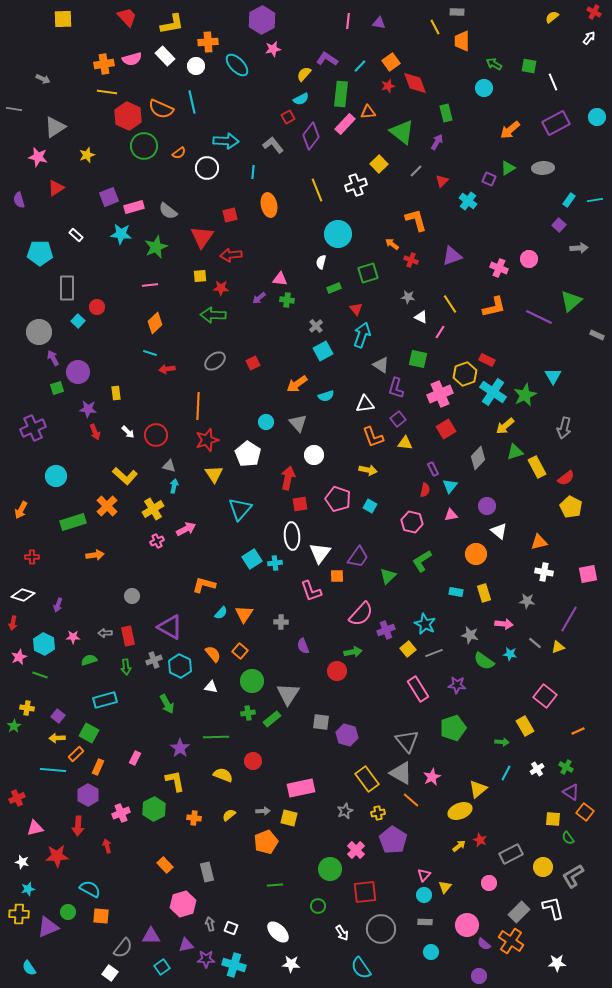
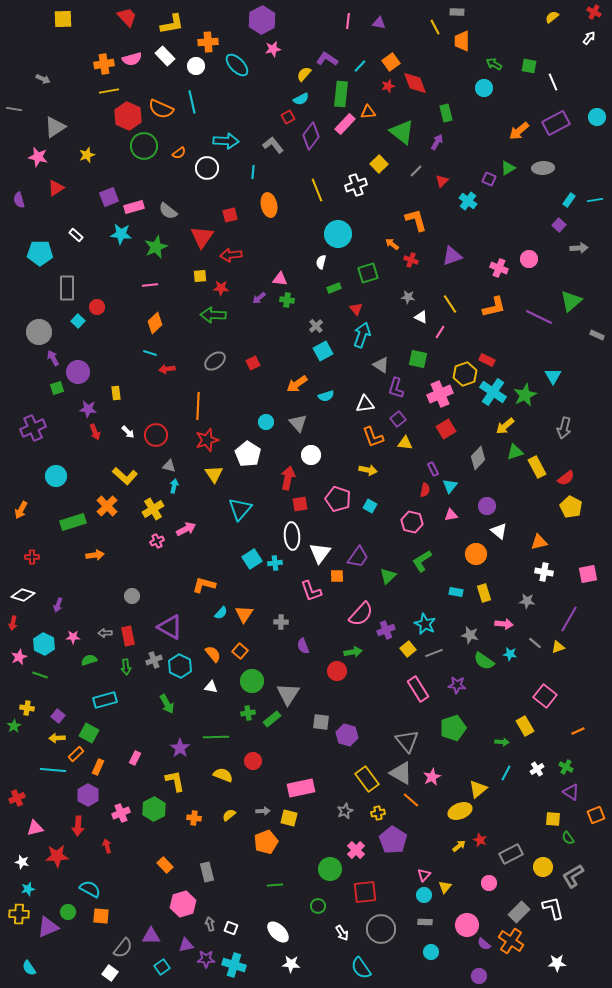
yellow line at (107, 92): moved 2 px right, 1 px up; rotated 18 degrees counterclockwise
orange arrow at (510, 130): moved 9 px right, 1 px down
white circle at (314, 455): moved 3 px left
orange square at (585, 812): moved 11 px right, 3 px down; rotated 30 degrees clockwise
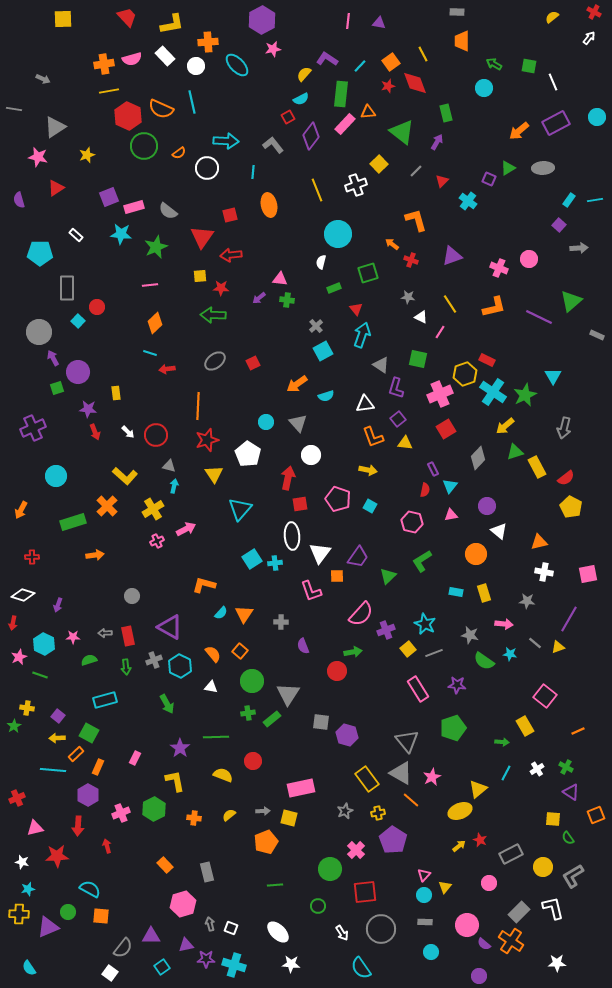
yellow line at (435, 27): moved 12 px left, 27 px down
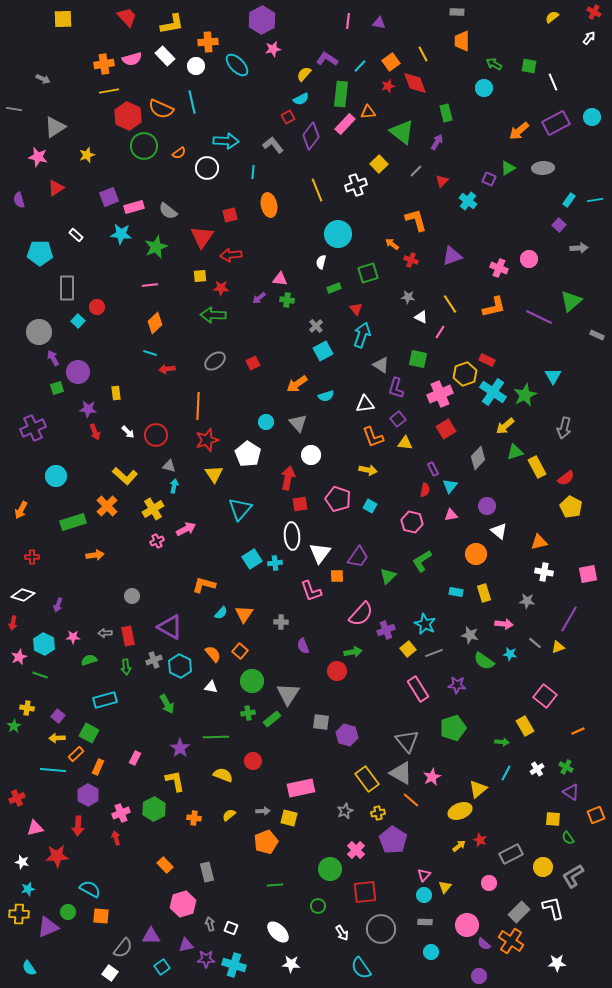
cyan circle at (597, 117): moved 5 px left
red arrow at (107, 846): moved 9 px right, 8 px up
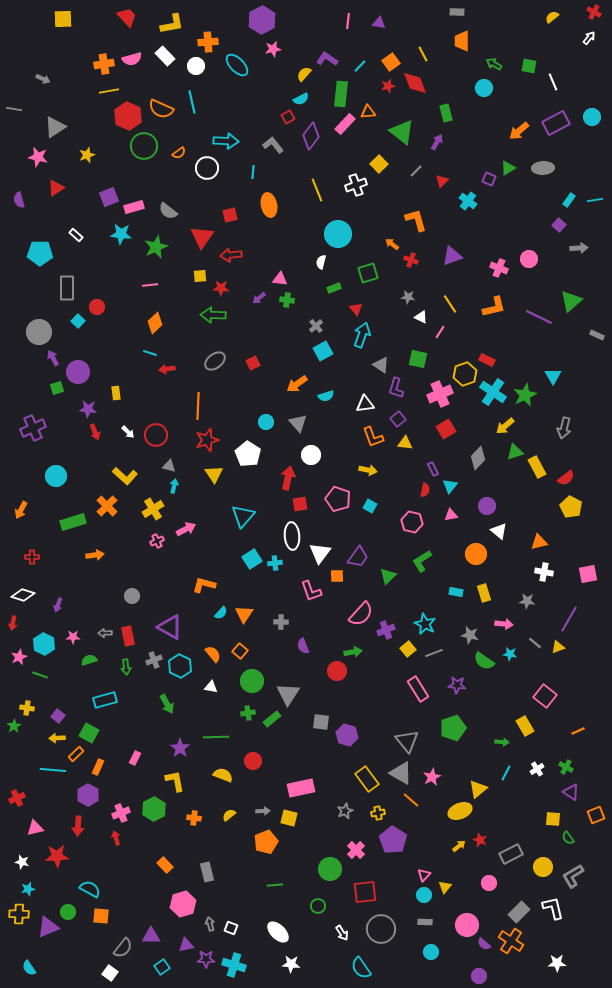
cyan triangle at (240, 509): moved 3 px right, 7 px down
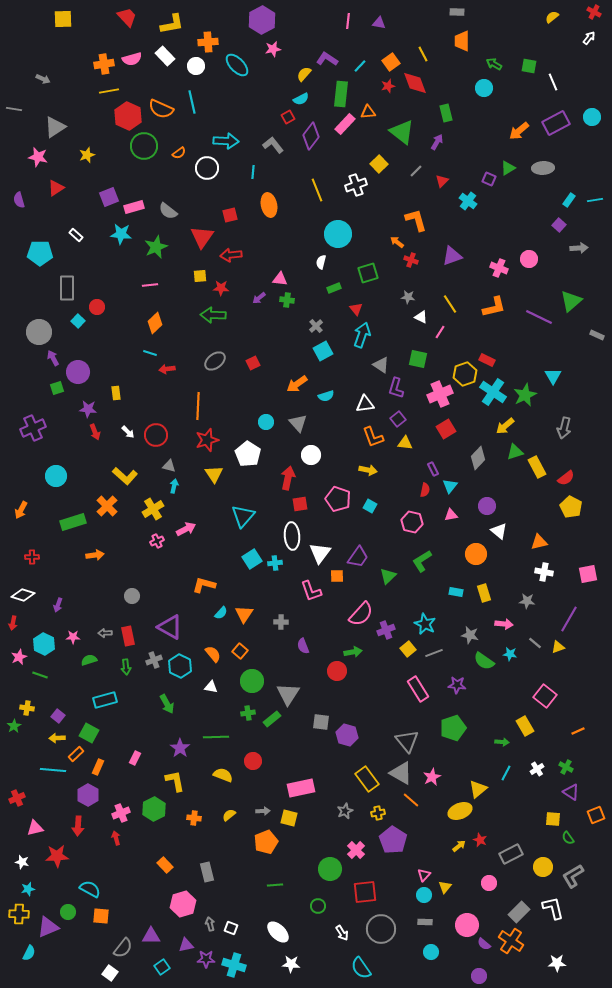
orange arrow at (392, 244): moved 5 px right, 2 px up
cyan semicircle at (29, 968): moved 15 px up; rotated 119 degrees counterclockwise
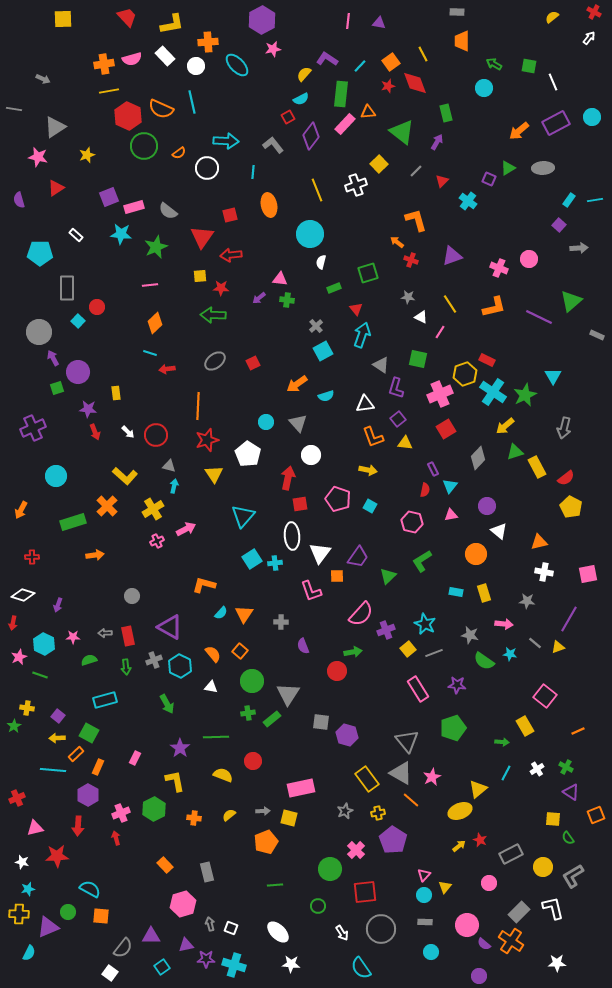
cyan circle at (338, 234): moved 28 px left
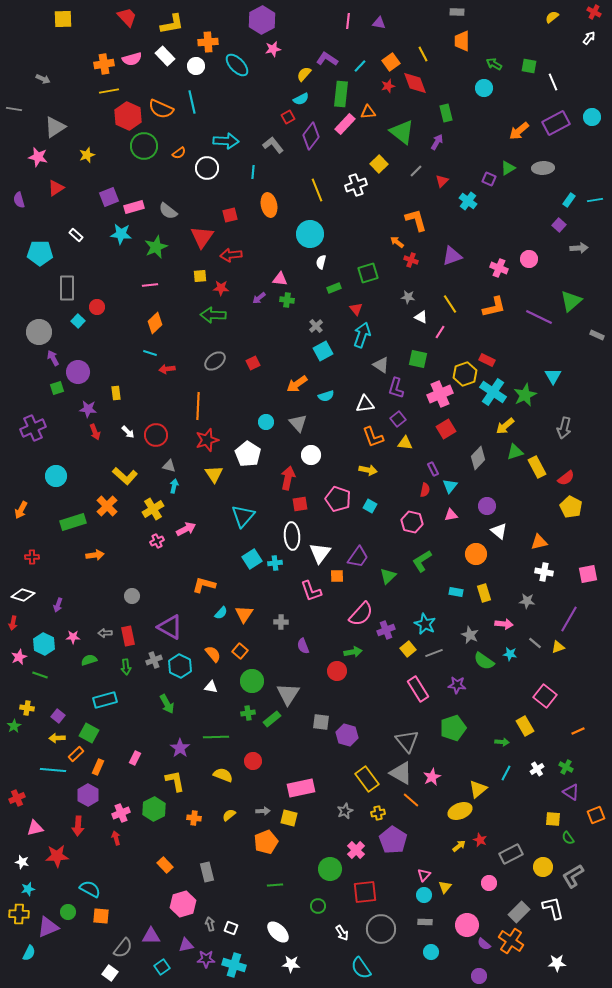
gray star at (470, 635): rotated 12 degrees clockwise
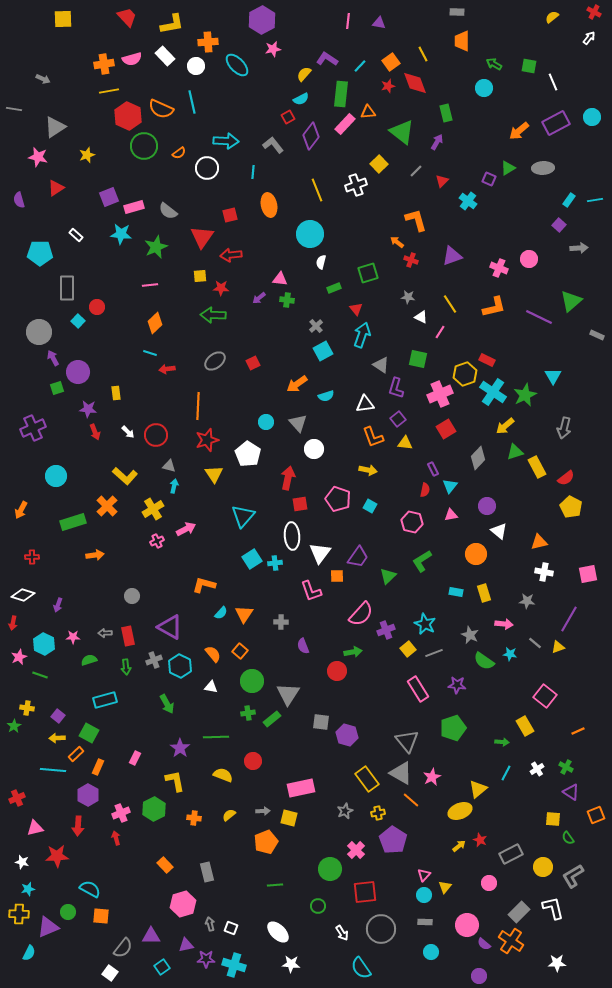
white circle at (311, 455): moved 3 px right, 6 px up
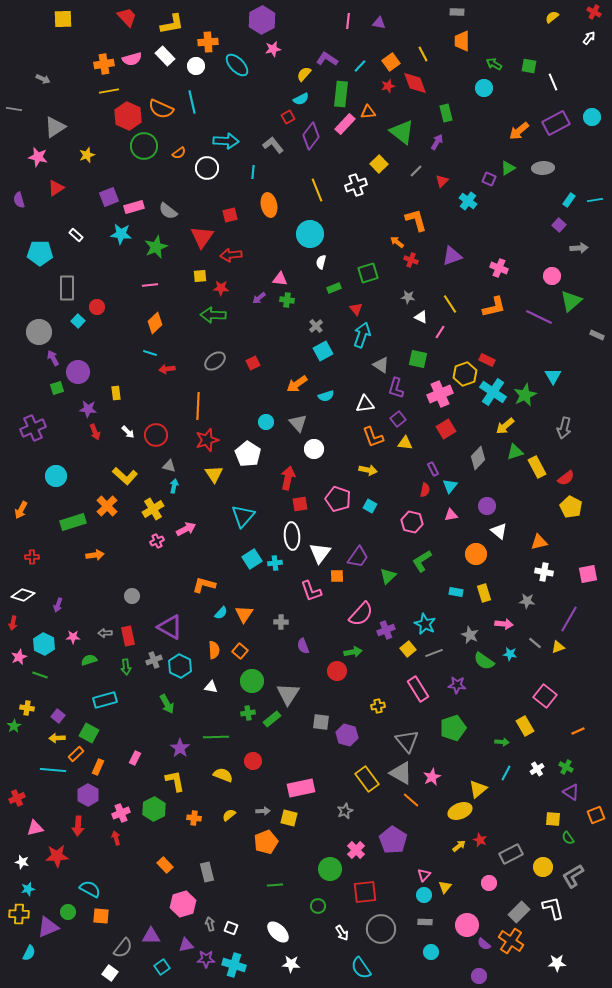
pink circle at (529, 259): moved 23 px right, 17 px down
orange semicircle at (213, 654): moved 1 px right, 4 px up; rotated 36 degrees clockwise
yellow cross at (378, 813): moved 107 px up
